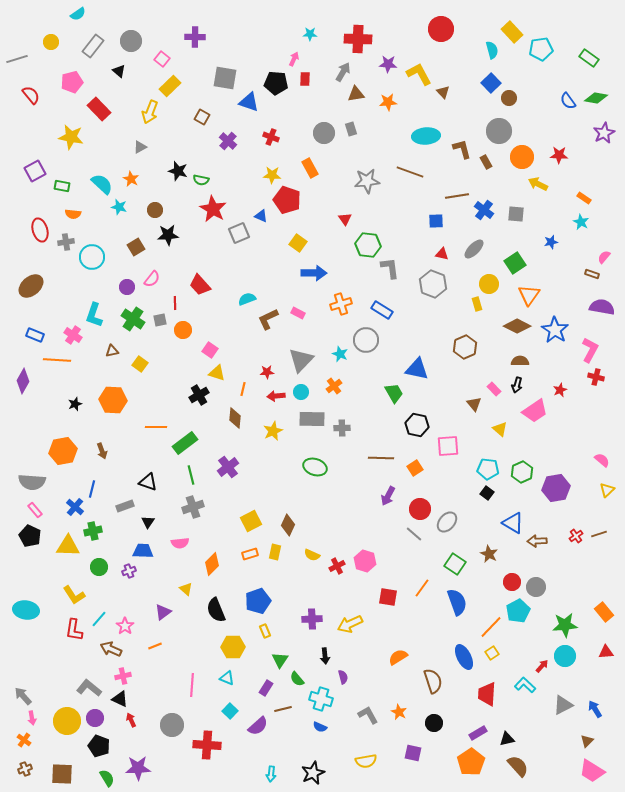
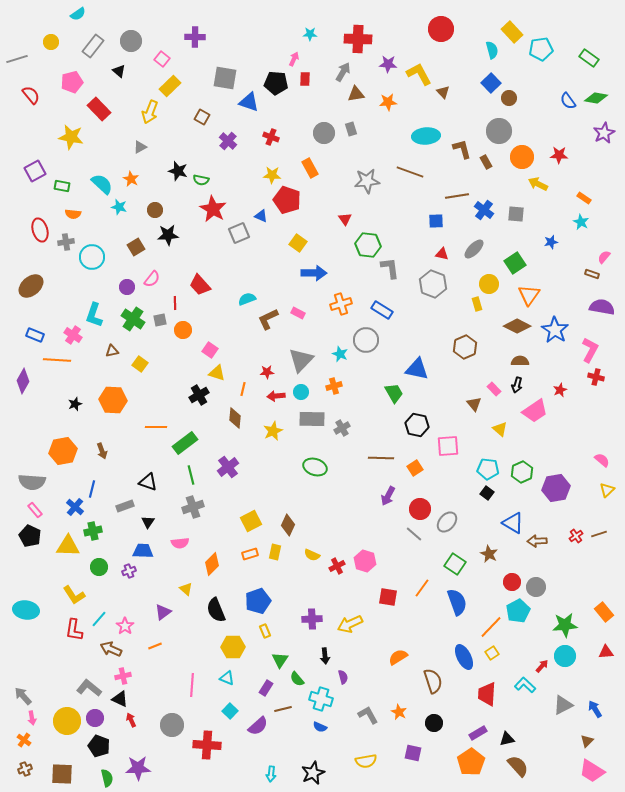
orange cross at (334, 386): rotated 21 degrees clockwise
gray cross at (342, 428): rotated 28 degrees counterclockwise
green semicircle at (107, 778): rotated 18 degrees clockwise
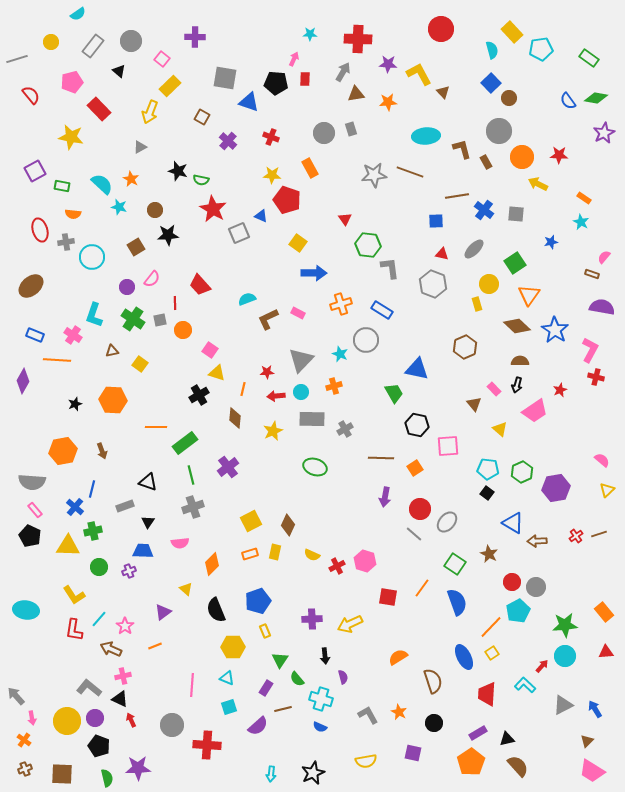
gray star at (367, 181): moved 7 px right, 6 px up
brown diamond at (517, 326): rotated 16 degrees clockwise
gray cross at (342, 428): moved 3 px right, 1 px down
purple arrow at (388, 496): moved 3 px left, 1 px down; rotated 18 degrees counterclockwise
gray arrow at (23, 696): moved 7 px left
cyan square at (230, 711): moved 1 px left, 4 px up; rotated 28 degrees clockwise
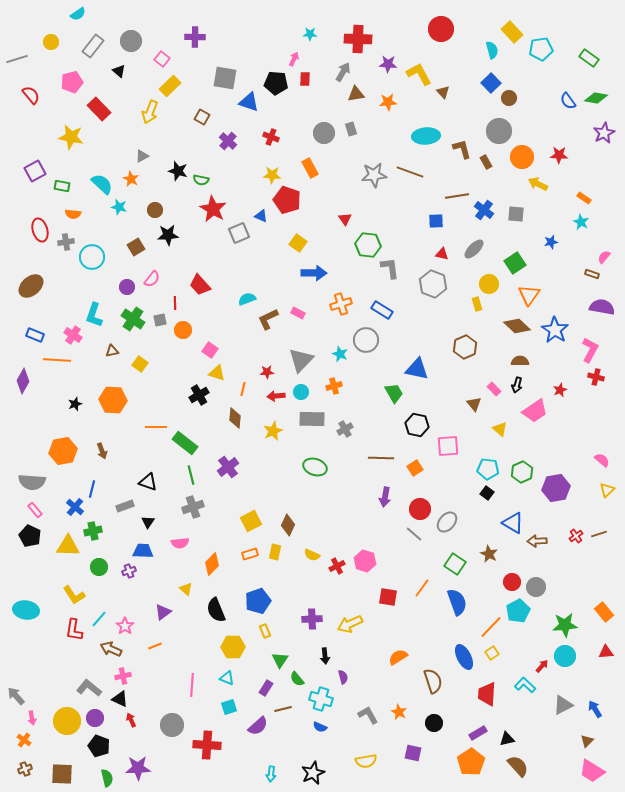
gray triangle at (140, 147): moved 2 px right, 9 px down
green rectangle at (185, 443): rotated 75 degrees clockwise
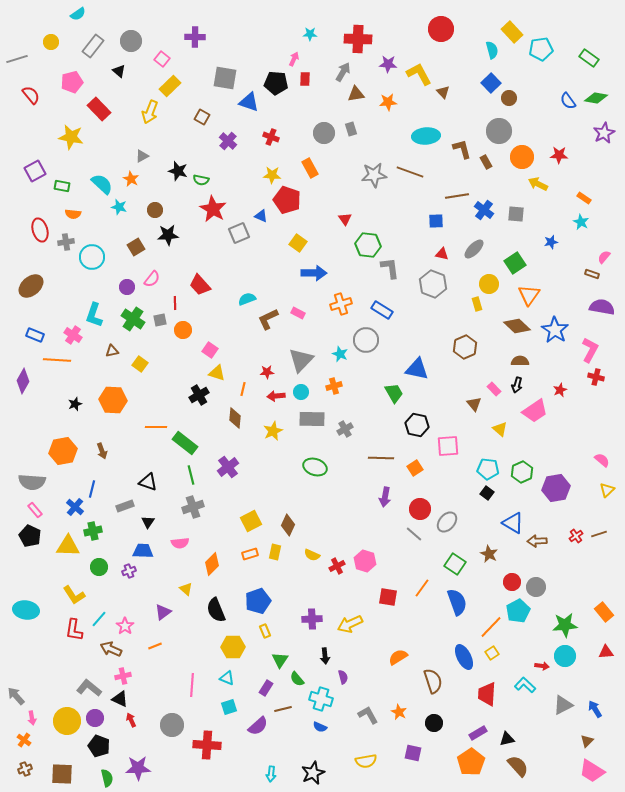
red arrow at (542, 666): rotated 56 degrees clockwise
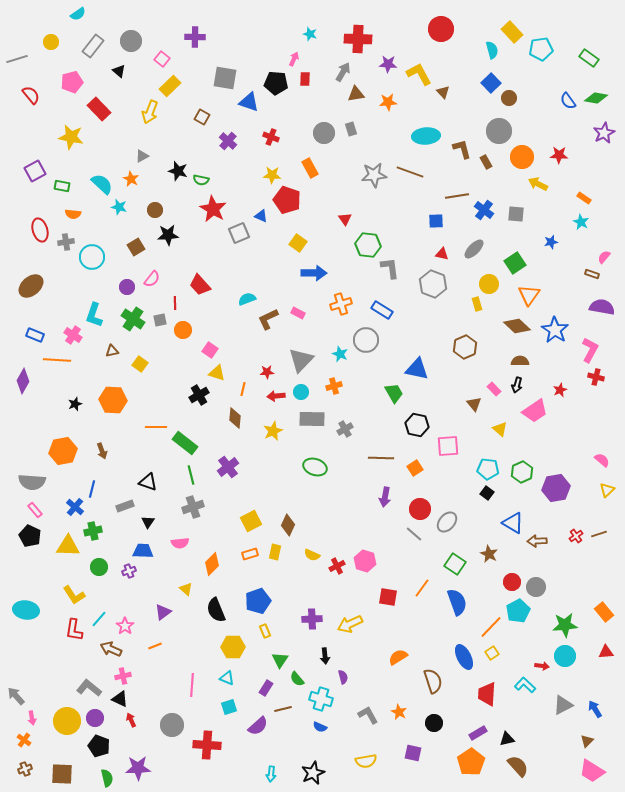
cyan star at (310, 34): rotated 16 degrees clockwise
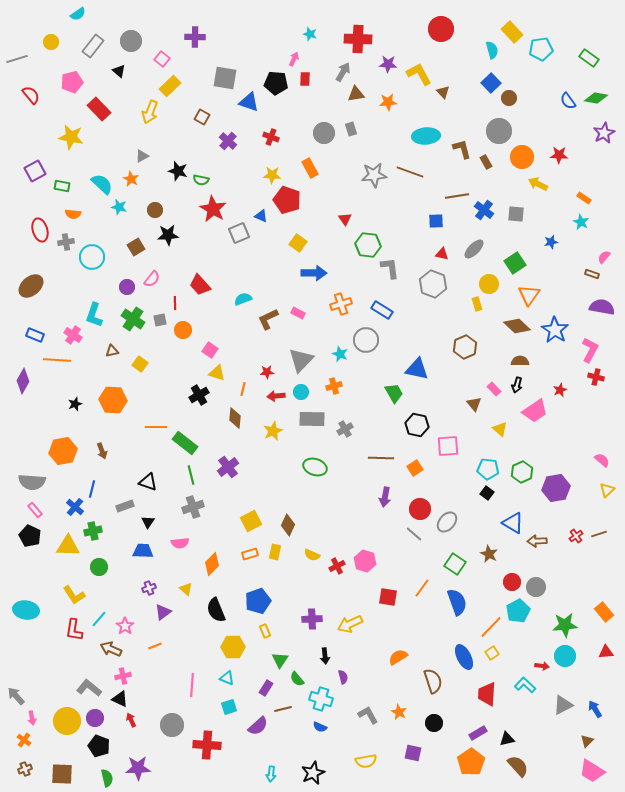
cyan semicircle at (247, 299): moved 4 px left
purple cross at (129, 571): moved 20 px right, 17 px down
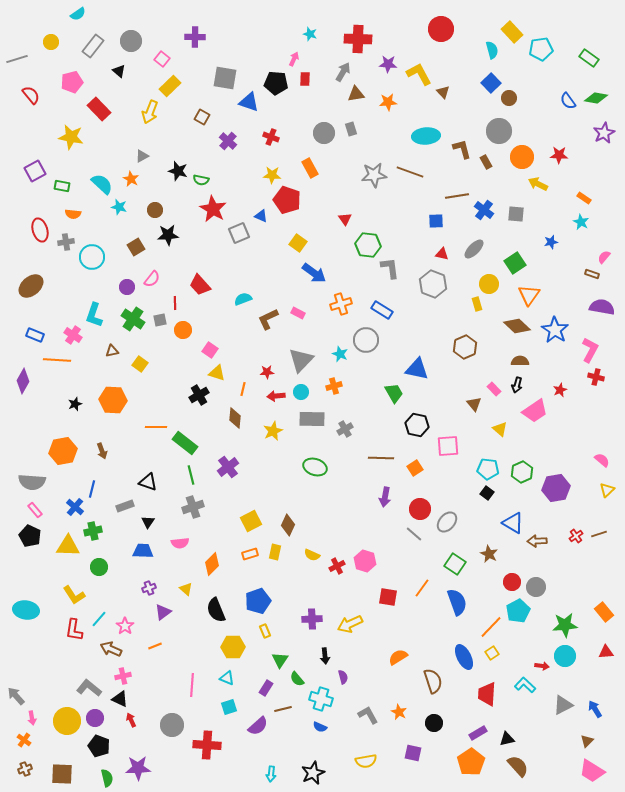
blue arrow at (314, 273): rotated 35 degrees clockwise
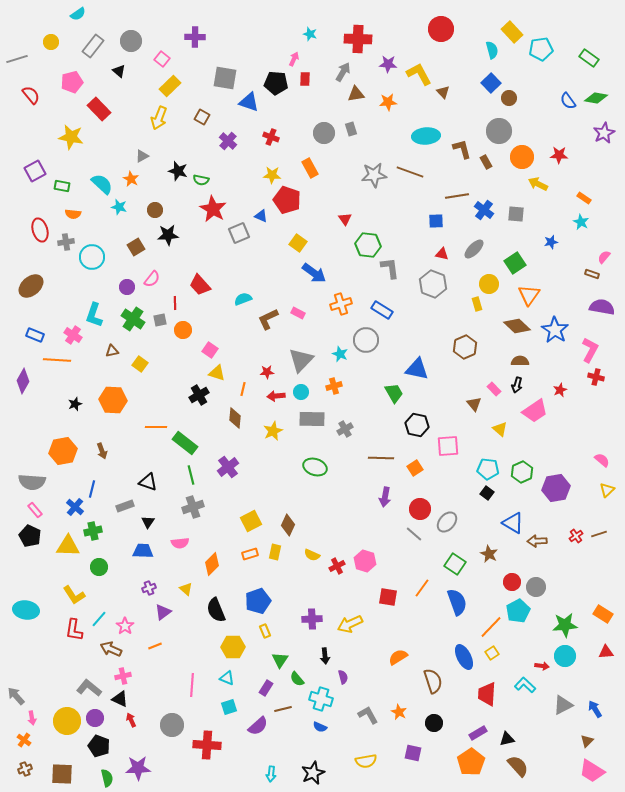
yellow arrow at (150, 112): moved 9 px right, 6 px down
orange rectangle at (604, 612): moved 1 px left, 2 px down; rotated 18 degrees counterclockwise
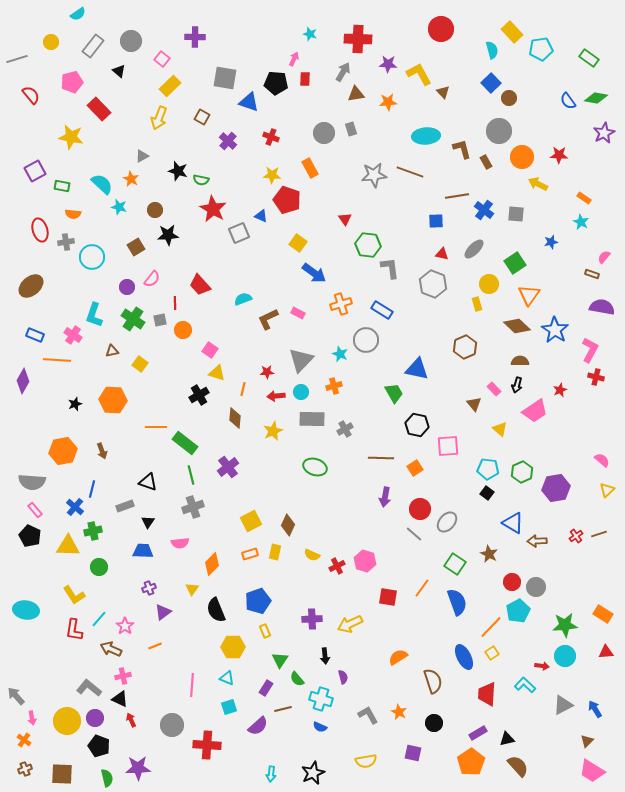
yellow triangle at (186, 589): moved 6 px right; rotated 24 degrees clockwise
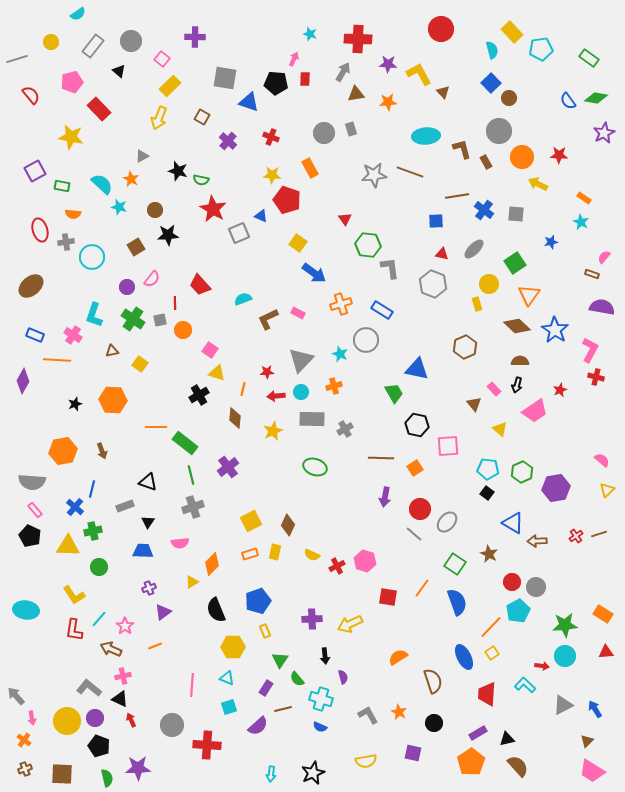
yellow triangle at (192, 589): moved 7 px up; rotated 24 degrees clockwise
